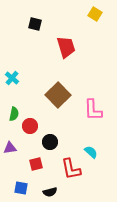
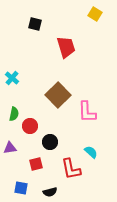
pink L-shape: moved 6 px left, 2 px down
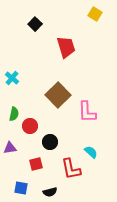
black square: rotated 32 degrees clockwise
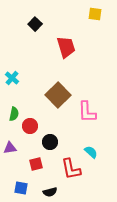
yellow square: rotated 24 degrees counterclockwise
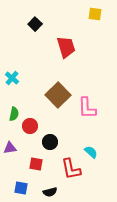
pink L-shape: moved 4 px up
red square: rotated 24 degrees clockwise
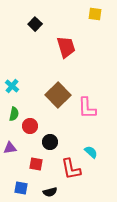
cyan cross: moved 8 px down
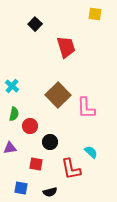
pink L-shape: moved 1 px left
